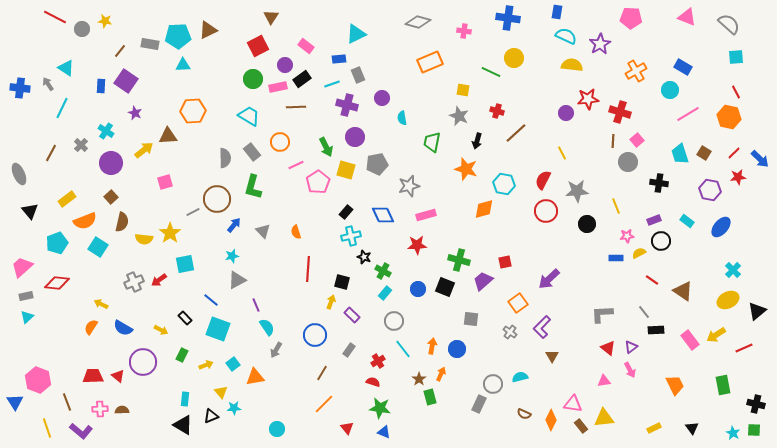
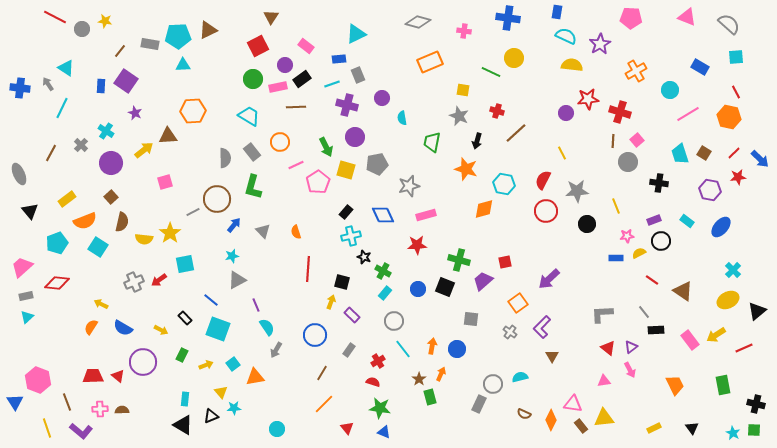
blue rectangle at (683, 67): moved 17 px right
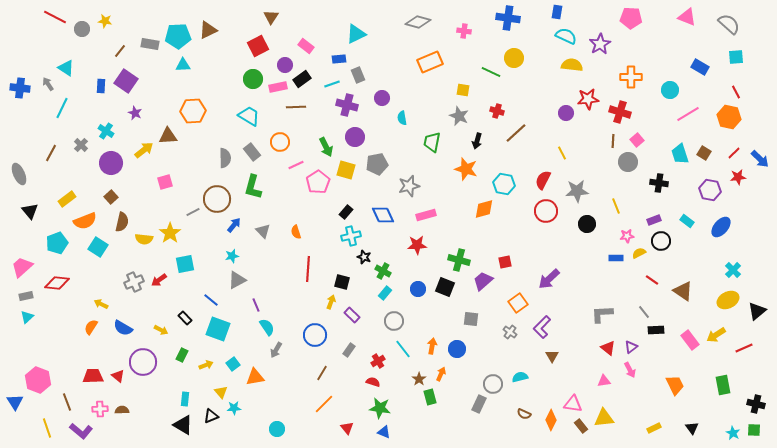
orange cross at (636, 71): moved 5 px left, 6 px down; rotated 30 degrees clockwise
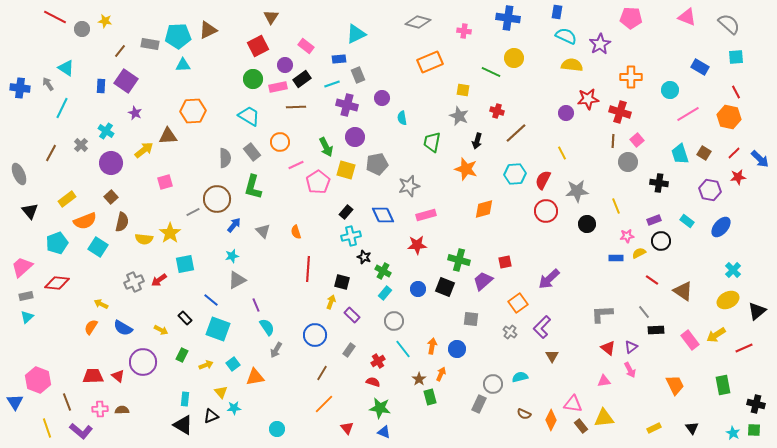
cyan hexagon at (504, 184): moved 11 px right, 10 px up; rotated 15 degrees counterclockwise
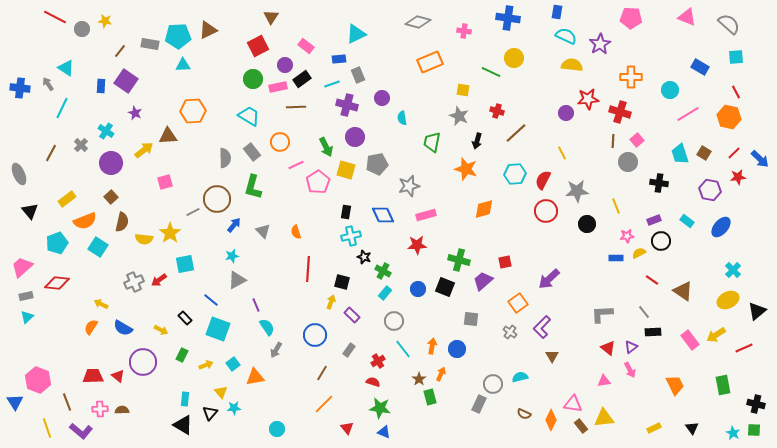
black rectangle at (346, 212): rotated 32 degrees counterclockwise
black rectangle at (656, 330): moved 3 px left, 2 px down
black triangle at (211, 416): moved 1 px left, 3 px up; rotated 28 degrees counterclockwise
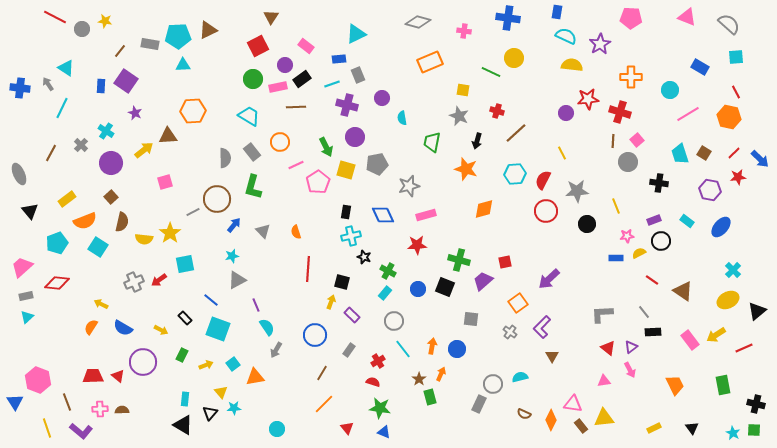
green cross at (383, 271): moved 5 px right
